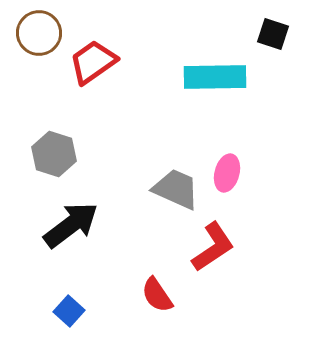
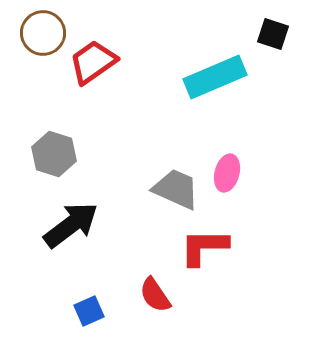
brown circle: moved 4 px right
cyan rectangle: rotated 22 degrees counterclockwise
red L-shape: moved 9 px left; rotated 146 degrees counterclockwise
red semicircle: moved 2 px left
blue square: moved 20 px right; rotated 24 degrees clockwise
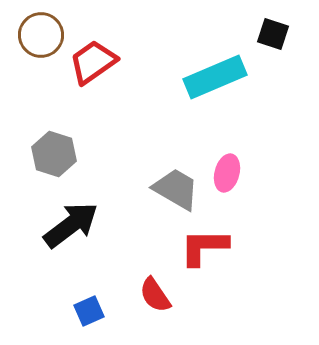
brown circle: moved 2 px left, 2 px down
gray trapezoid: rotated 6 degrees clockwise
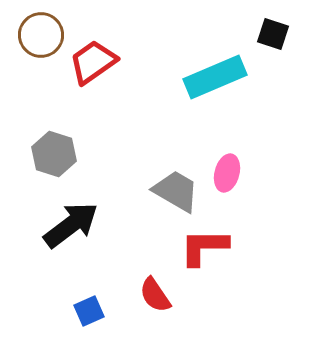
gray trapezoid: moved 2 px down
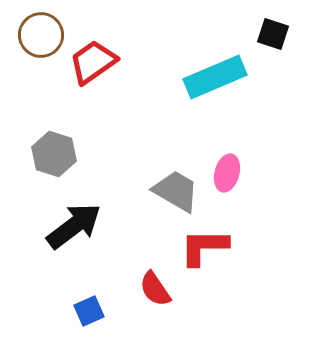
black arrow: moved 3 px right, 1 px down
red semicircle: moved 6 px up
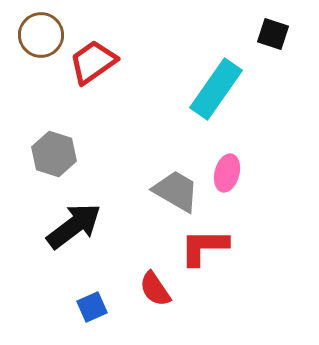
cyan rectangle: moved 1 px right, 12 px down; rotated 32 degrees counterclockwise
blue square: moved 3 px right, 4 px up
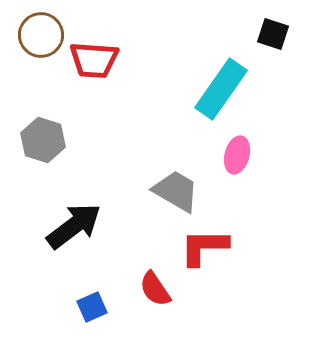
red trapezoid: moved 1 px right, 2 px up; rotated 141 degrees counterclockwise
cyan rectangle: moved 5 px right
gray hexagon: moved 11 px left, 14 px up
pink ellipse: moved 10 px right, 18 px up
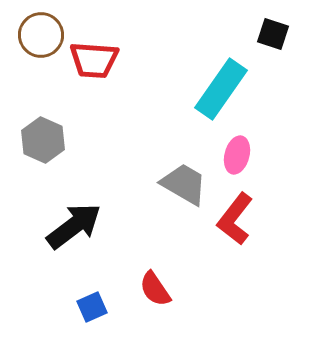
gray hexagon: rotated 6 degrees clockwise
gray trapezoid: moved 8 px right, 7 px up
red L-shape: moved 31 px right, 28 px up; rotated 52 degrees counterclockwise
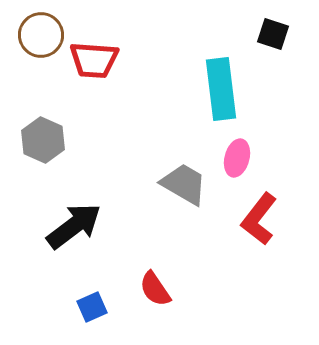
cyan rectangle: rotated 42 degrees counterclockwise
pink ellipse: moved 3 px down
red L-shape: moved 24 px right
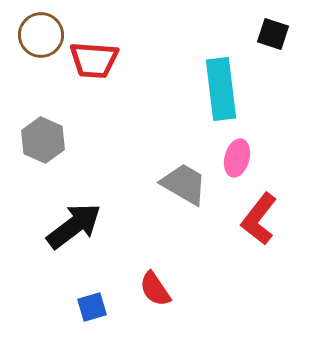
blue square: rotated 8 degrees clockwise
